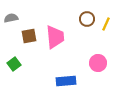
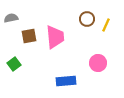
yellow line: moved 1 px down
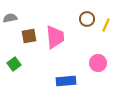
gray semicircle: moved 1 px left
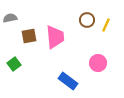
brown circle: moved 1 px down
blue rectangle: moved 2 px right; rotated 42 degrees clockwise
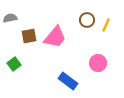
pink trapezoid: rotated 45 degrees clockwise
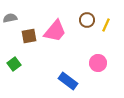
pink trapezoid: moved 6 px up
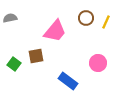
brown circle: moved 1 px left, 2 px up
yellow line: moved 3 px up
brown square: moved 7 px right, 20 px down
green square: rotated 16 degrees counterclockwise
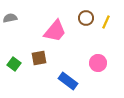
brown square: moved 3 px right, 2 px down
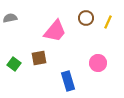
yellow line: moved 2 px right
blue rectangle: rotated 36 degrees clockwise
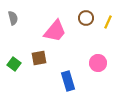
gray semicircle: moved 3 px right; rotated 88 degrees clockwise
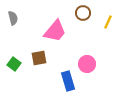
brown circle: moved 3 px left, 5 px up
pink circle: moved 11 px left, 1 px down
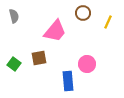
gray semicircle: moved 1 px right, 2 px up
blue rectangle: rotated 12 degrees clockwise
